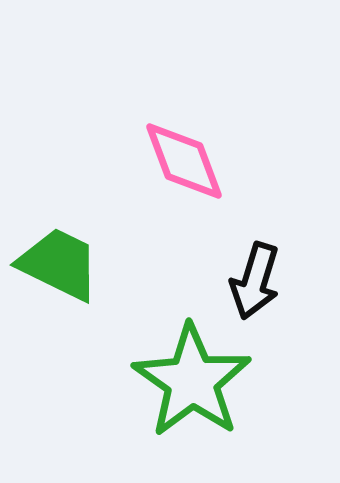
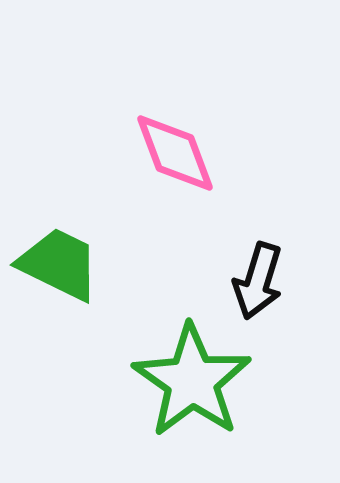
pink diamond: moved 9 px left, 8 px up
black arrow: moved 3 px right
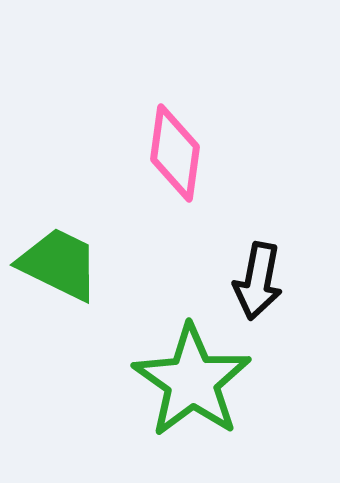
pink diamond: rotated 28 degrees clockwise
black arrow: rotated 6 degrees counterclockwise
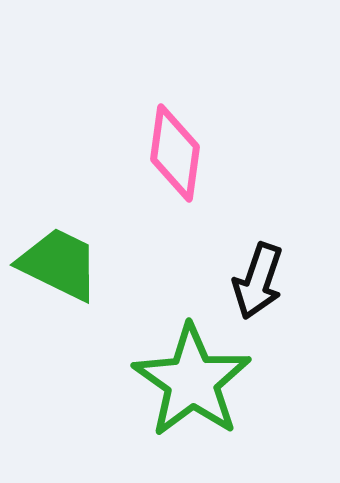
black arrow: rotated 8 degrees clockwise
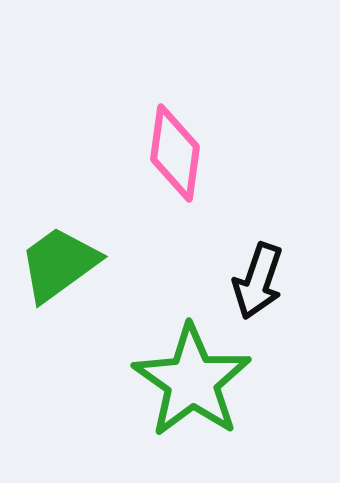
green trapezoid: rotated 62 degrees counterclockwise
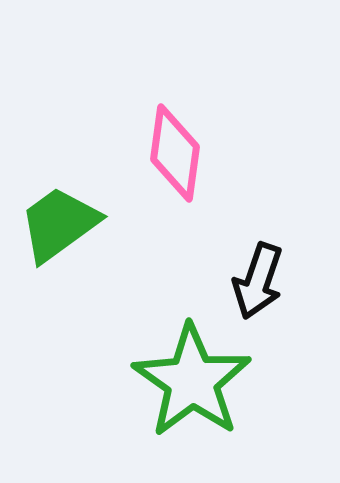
green trapezoid: moved 40 px up
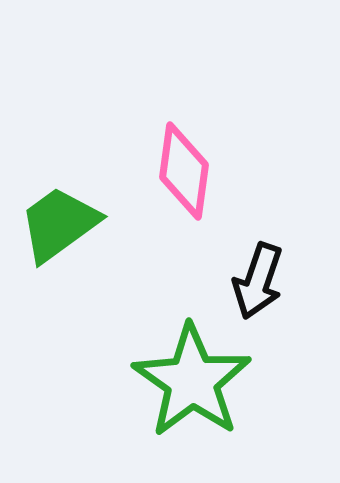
pink diamond: moved 9 px right, 18 px down
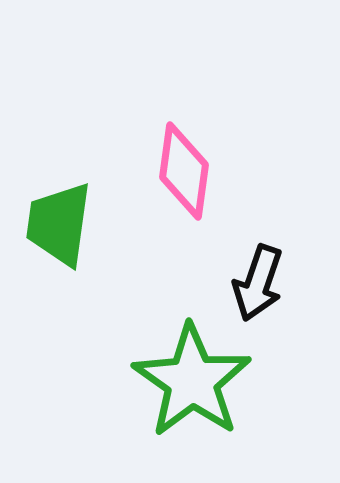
green trapezoid: rotated 46 degrees counterclockwise
black arrow: moved 2 px down
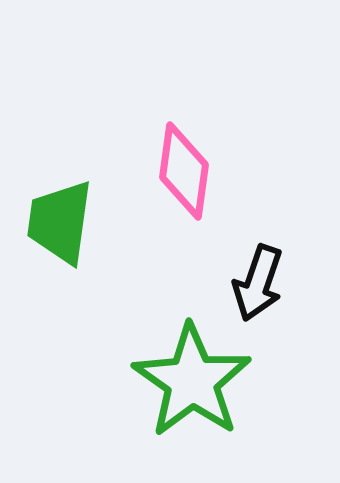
green trapezoid: moved 1 px right, 2 px up
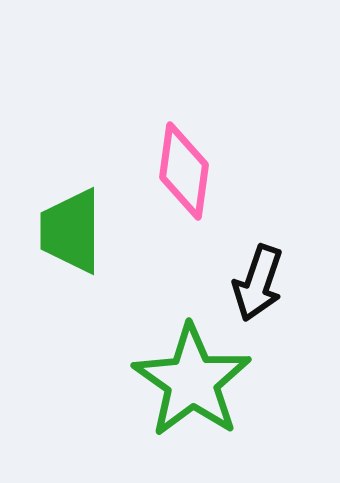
green trapezoid: moved 11 px right, 9 px down; rotated 8 degrees counterclockwise
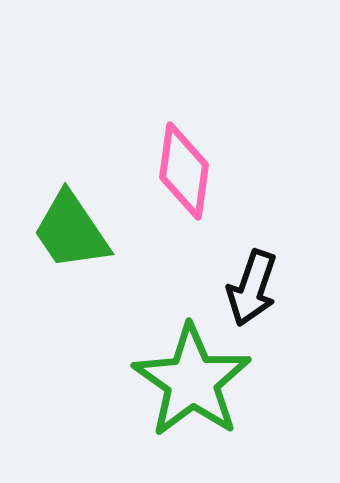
green trapezoid: rotated 34 degrees counterclockwise
black arrow: moved 6 px left, 5 px down
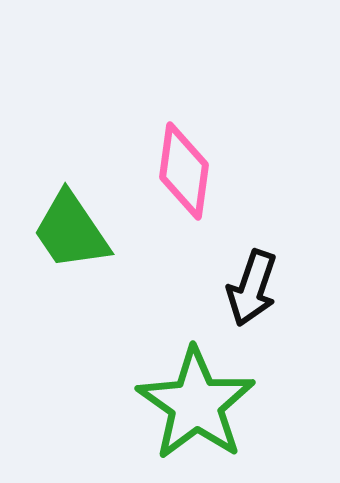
green star: moved 4 px right, 23 px down
